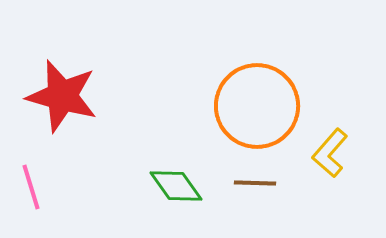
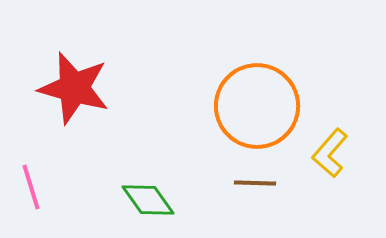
red star: moved 12 px right, 8 px up
green diamond: moved 28 px left, 14 px down
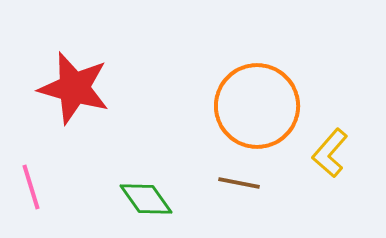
brown line: moved 16 px left; rotated 9 degrees clockwise
green diamond: moved 2 px left, 1 px up
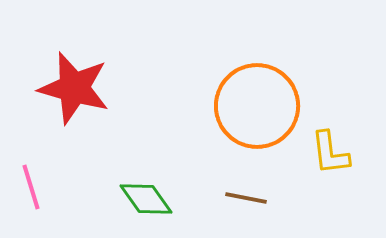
yellow L-shape: rotated 48 degrees counterclockwise
brown line: moved 7 px right, 15 px down
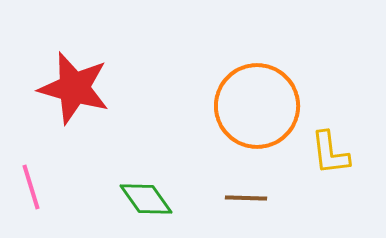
brown line: rotated 9 degrees counterclockwise
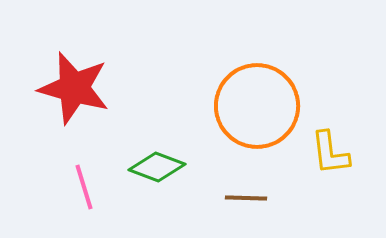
pink line: moved 53 px right
green diamond: moved 11 px right, 32 px up; rotated 34 degrees counterclockwise
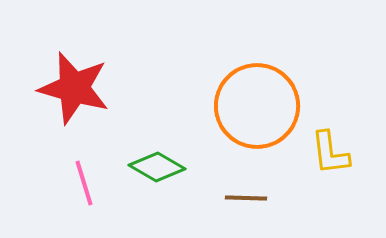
green diamond: rotated 10 degrees clockwise
pink line: moved 4 px up
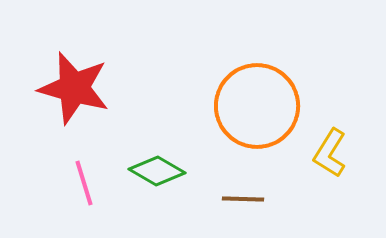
yellow L-shape: rotated 39 degrees clockwise
green diamond: moved 4 px down
brown line: moved 3 px left, 1 px down
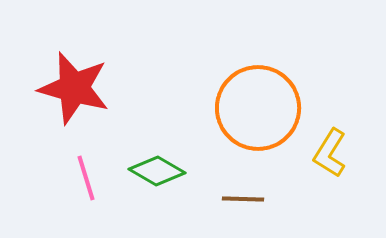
orange circle: moved 1 px right, 2 px down
pink line: moved 2 px right, 5 px up
